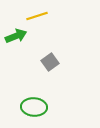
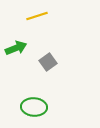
green arrow: moved 12 px down
gray square: moved 2 px left
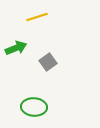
yellow line: moved 1 px down
